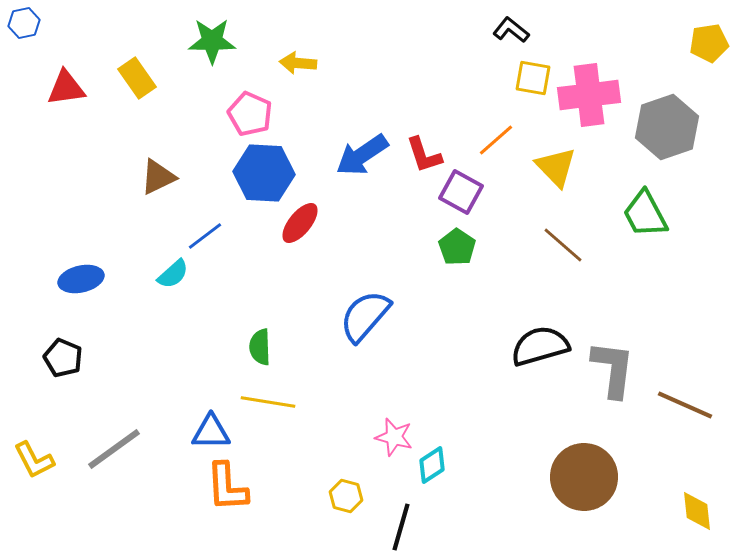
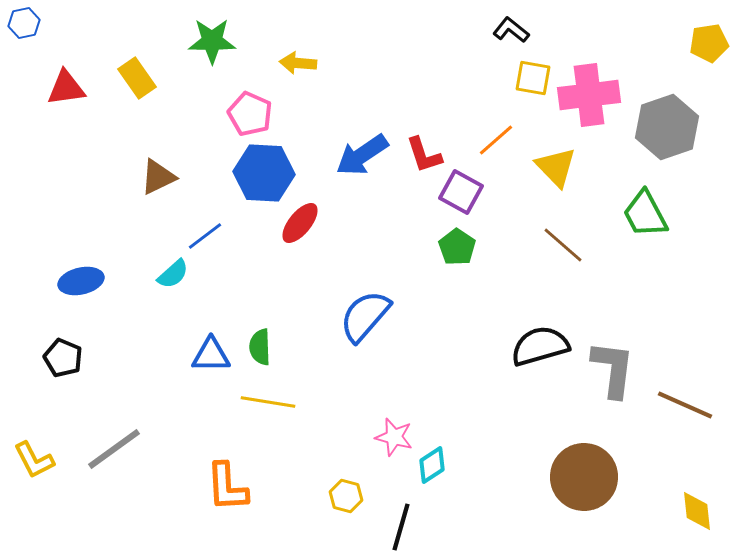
blue ellipse at (81, 279): moved 2 px down
blue triangle at (211, 432): moved 77 px up
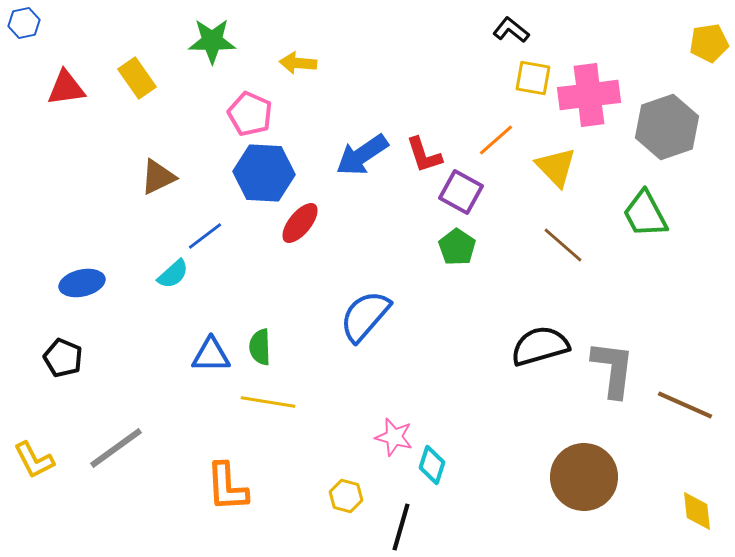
blue ellipse at (81, 281): moved 1 px right, 2 px down
gray line at (114, 449): moved 2 px right, 1 px up
cyan diamond at (432, 465): rotated 39 degrees counterclockwise
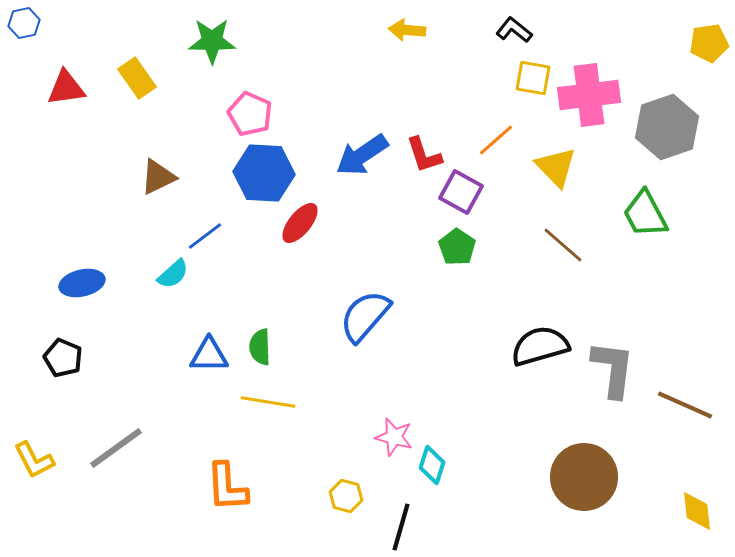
black L-shape at (511, 30): moved 3 px right
yellow arrow at (298, 63): moved 109 px right, 33 px up
blue triangle at (211, 355): moved 2 px left
